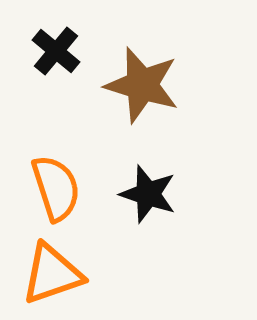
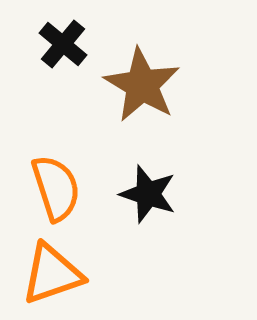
black cross: moved 7 px right, 7 px up
brown star: rotated 14 degrees clockwise
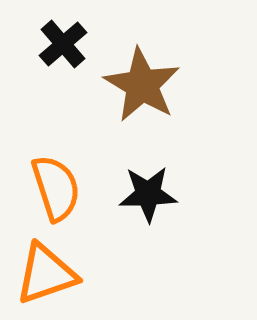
black cross: rotated 9 degrees clockwise
black star: rotated 20 degrees counterclockwise
orange triangle: moved 6 px left
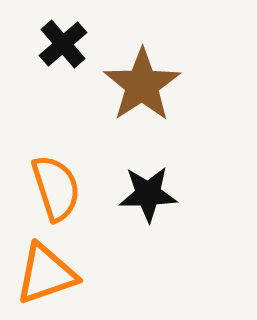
brown star: rotated 8 degrees clockwise
